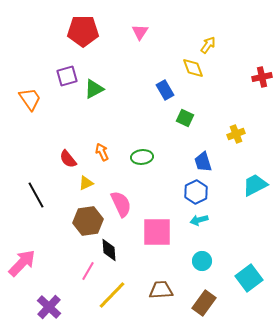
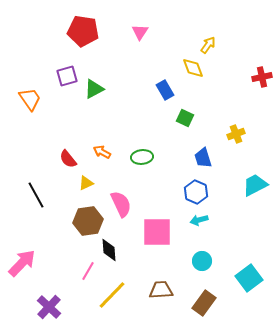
red pentagon: rotated 8 degrees clockwise
orange arrow: rotated 36 degrees counterclockwise
blue trapezoid: moved 4 px up
blue hexagon: rotated 10 degrees counterclockwise
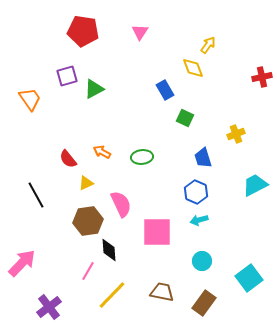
brown trapezoid: moved 1 px right, 2 px down; rotated 15 degrees clockwise
purple cross: rotated 10 degrees clockwise
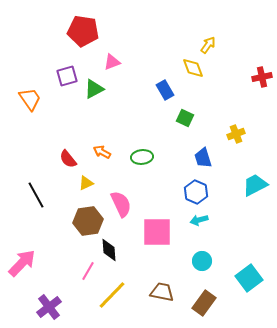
pink triangle: moved 28 px left, 30 px down; rotated 36 degrees clockwise
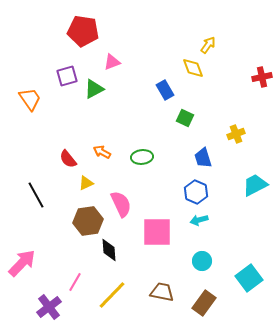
pink line: moved 13 px left, 11 px down
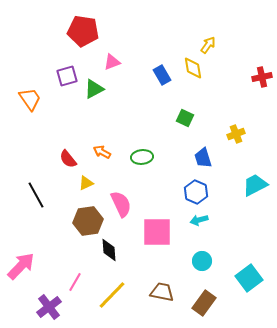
yellow diamond: rotated 10 degrees clockwise
blue rectangle: moved 3 px left, 15 px up
pink arrow: moved 1 px left, 3 px down
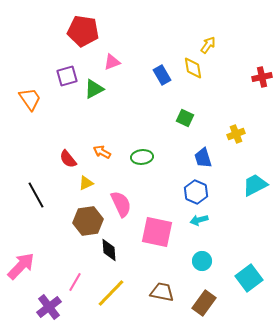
pink square: rotated 12 degrees clockwise
yellow line: moved 1 px left, 2 px up
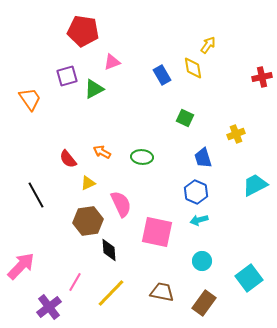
green ellipse: rotated 10 degrees clockwise
yellow triangle: moved 2 px right
